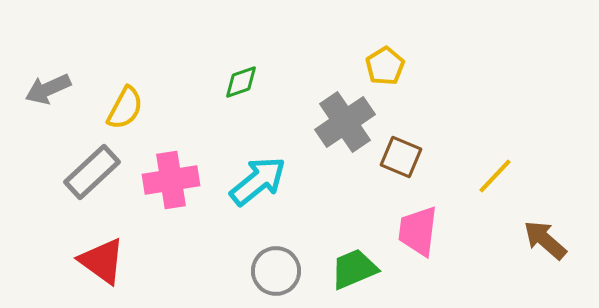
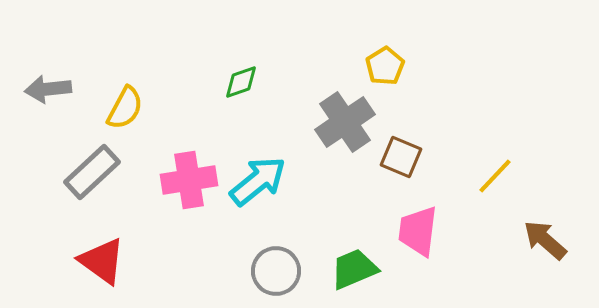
gray arrow: rotated 18 degrees clockwise
pink cross: moved 18 px right
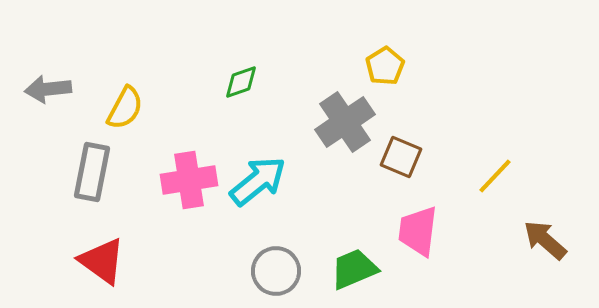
gray rectangle: rotated 36 degrees counterclockwise
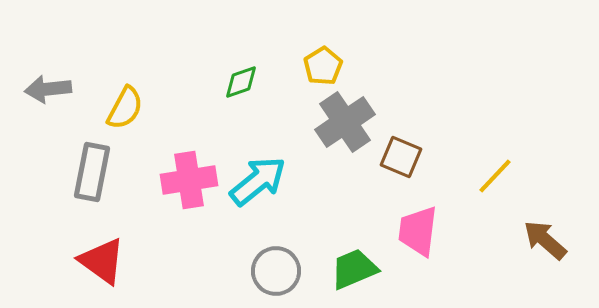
yellow pentagon: moved 62 px left
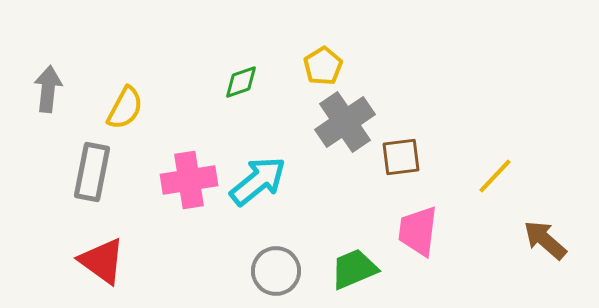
gray arrow: rotated 102 degrees clockwise
brown square: rotated 30 degrees counterclockwise
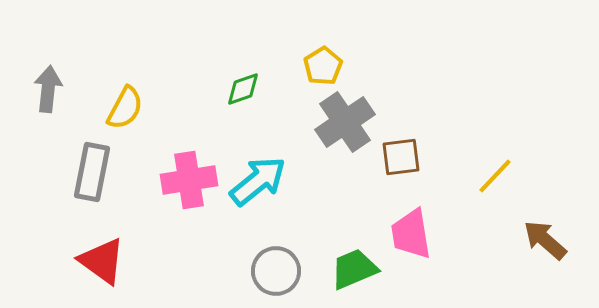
green diamond: moved 2 px right, 7 px down
pink trapezoid: moved 7 px left, 3 px down; rotated 16 degrees counterclockwise
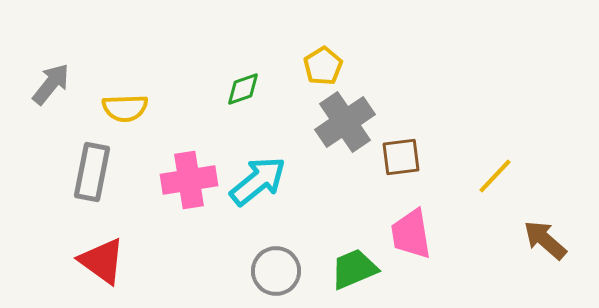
gray arrow: moved 3 px right, 5 px up; rotated 33 degrees clockwise
yellow semicircle: rotated 60 degrees clockwise
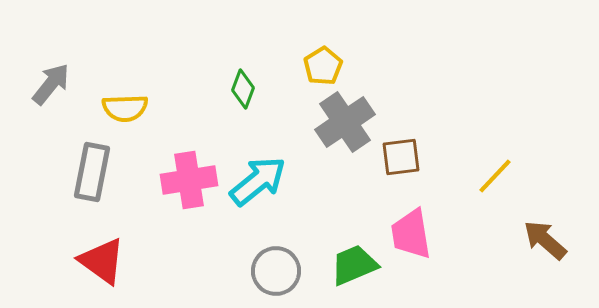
green diamond: rotated 51 degrees counterclockwise
green trapezoid: moved 4 px up
